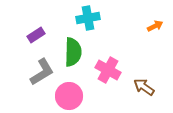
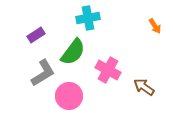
orange arrow: rotated 84 degrees clockwise
green semicircle: rotated 36 degrees clockwise
gray L-shape: moved 1 px right, 1 px down
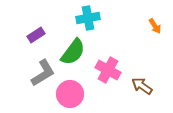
brown arrow: moved 2 px left, 1 px up
pink circle: moved 1 px right, 2 px up
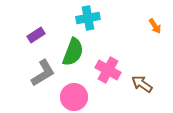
green semicircle: rotated 16 degrees counterclockwise
brown arrow: moved 2 px up
pink circle: moved 4 px right, 3 px down
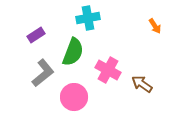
gray L-shape: rotated 8 degrees counterclockwise
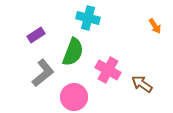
cyan cross: rotated 25 degrees clockwise
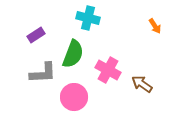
green semicircle: moved 2 px down
gray L-shape: rotated 36 degrees clockwise
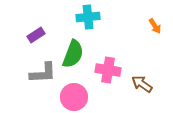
cyan cross: moved 1 px up; rotated 20 degrees counterclockwise
pink cross: rotated 20 degrees counterclockwise
